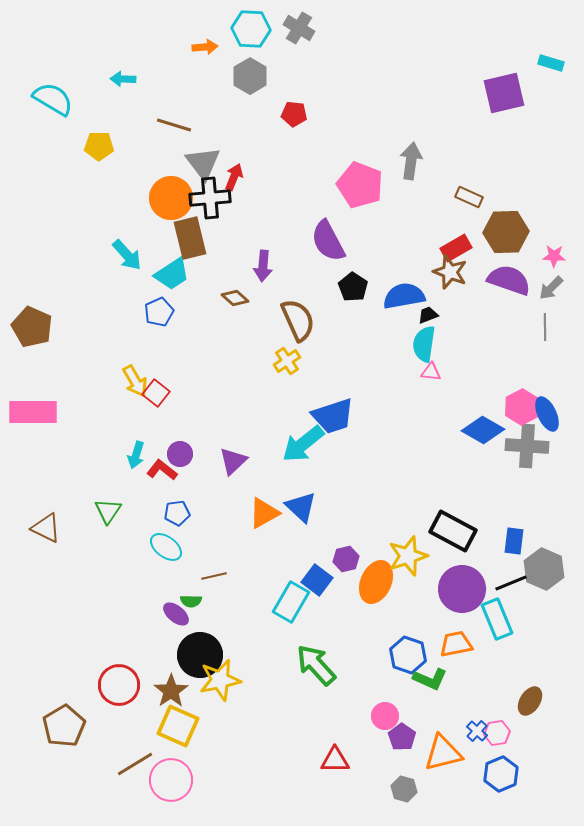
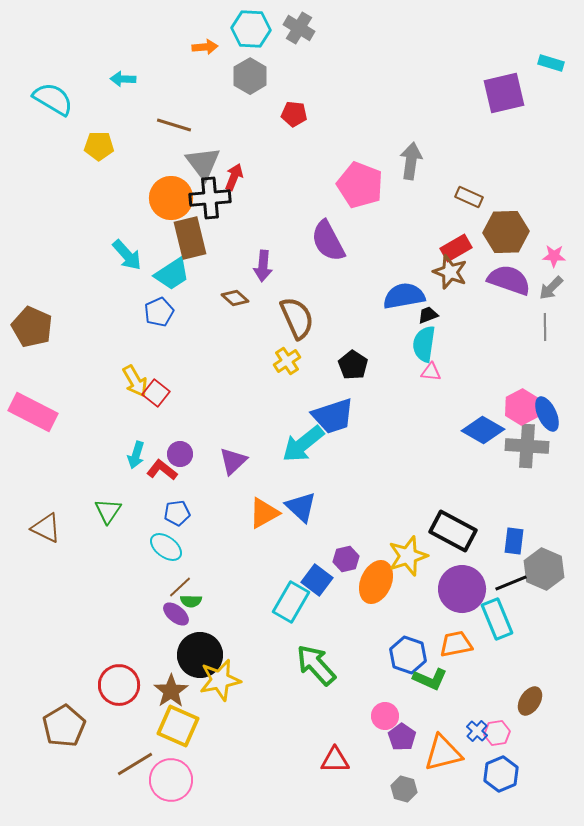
black pentagon at (353, 287): moved 78 px down
brown semicircle at (298, 320): moved 1 px left, 2 px up
pink rectangle at (33, 412): rotated 27 degrees clockwise
brown line at (214, 576): moved 34 px left, 11 px down; rotated 30 degrees counterclockwise
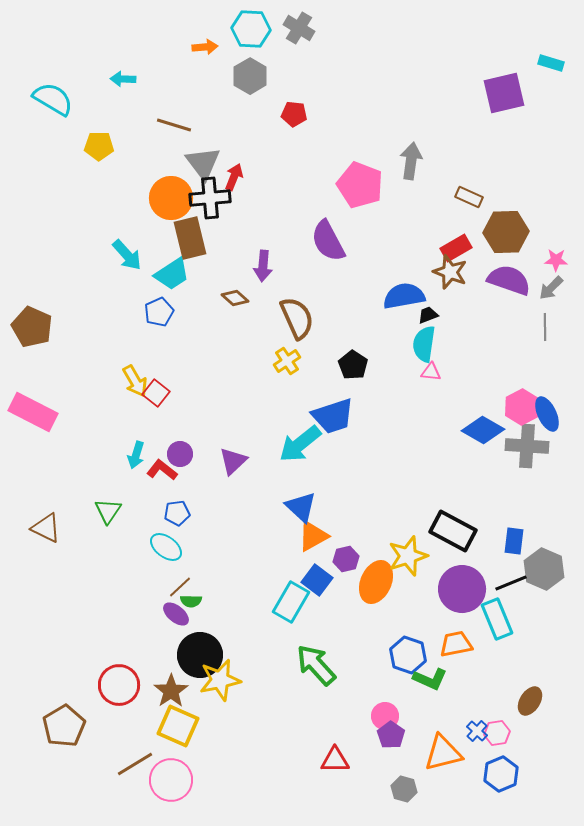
pink star at (554, 256): moved 2 px right, 4 px down
cyan arrow at (303, 444): moved 3 px left
orange triangle at (264, 513): moved 49 px right, 23 px down
purple pentagon at (402, 737): moved 11 px left, 2 px up
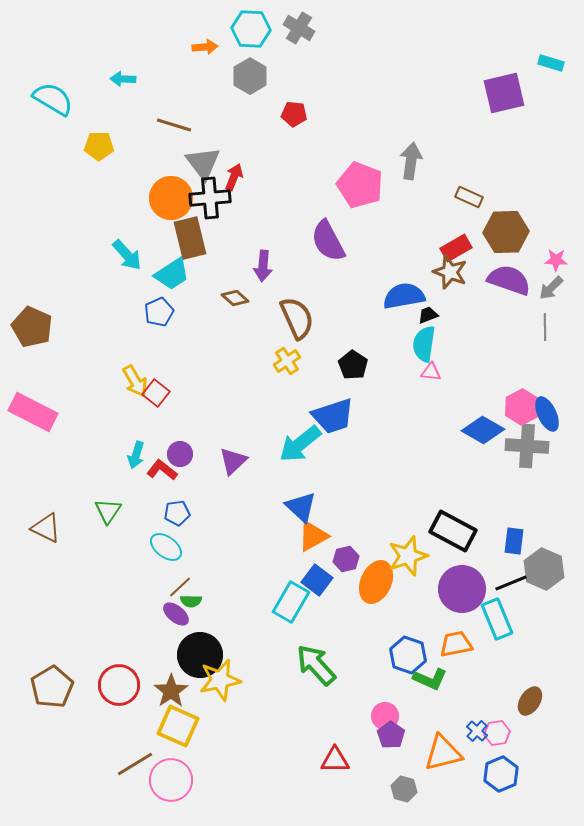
brown pentagon at (64, 726): moved 12 px left, 39 px up
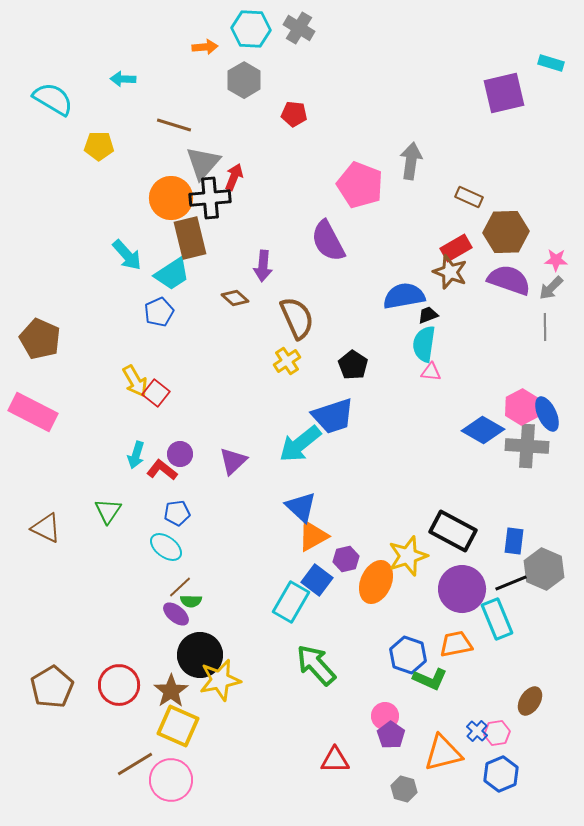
gray hexagon at (250, 76): moved 6 px left, 4 px down
gray triangle at (203, 163): rotated 18 degrees clockwise
brown pentagon at (32, 327): moved 8 px right, 12 px down
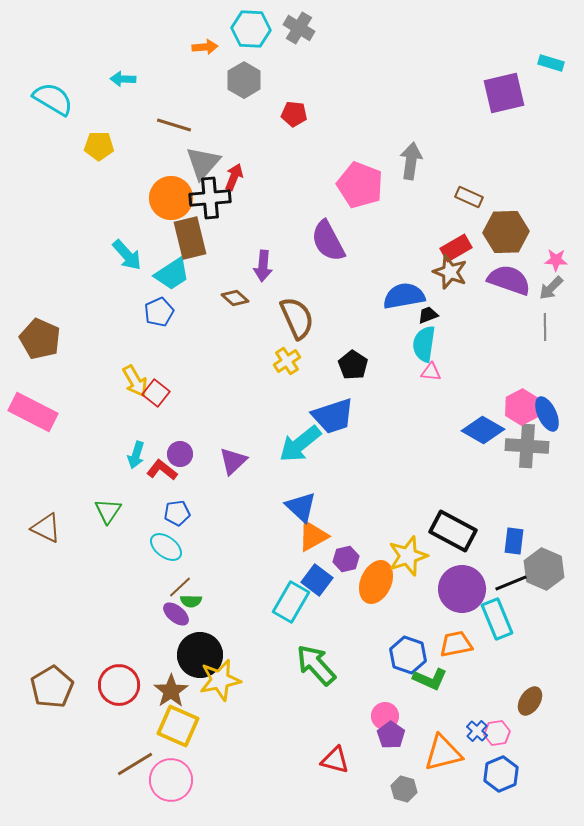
red triangle at (335, 760): rotated 16 degrees clockwise
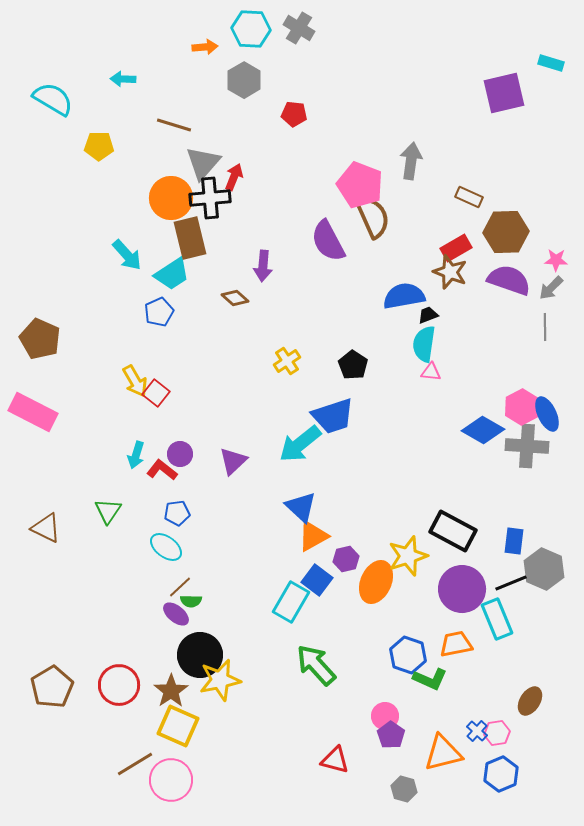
brown semicircle at (297, 318): moved 76 px right, 101 px up
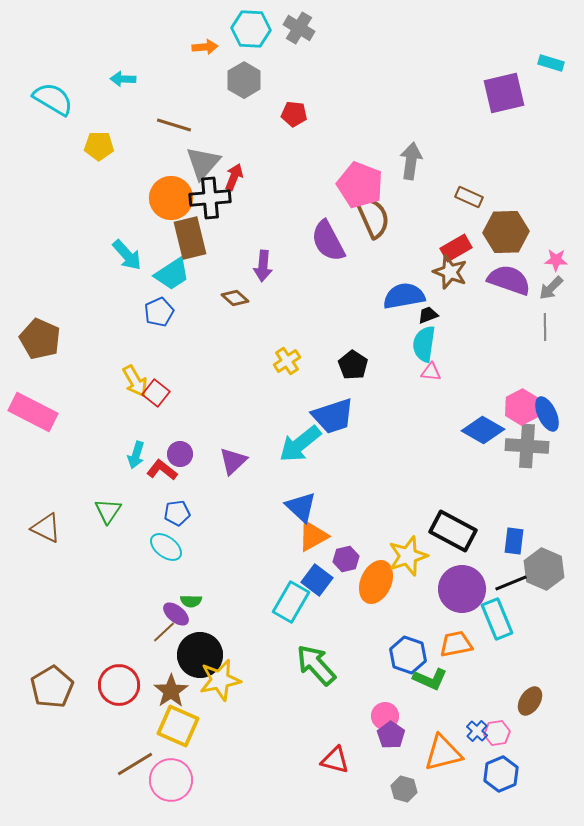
brown line at (180, 587): moved 16 px left, 45 px down
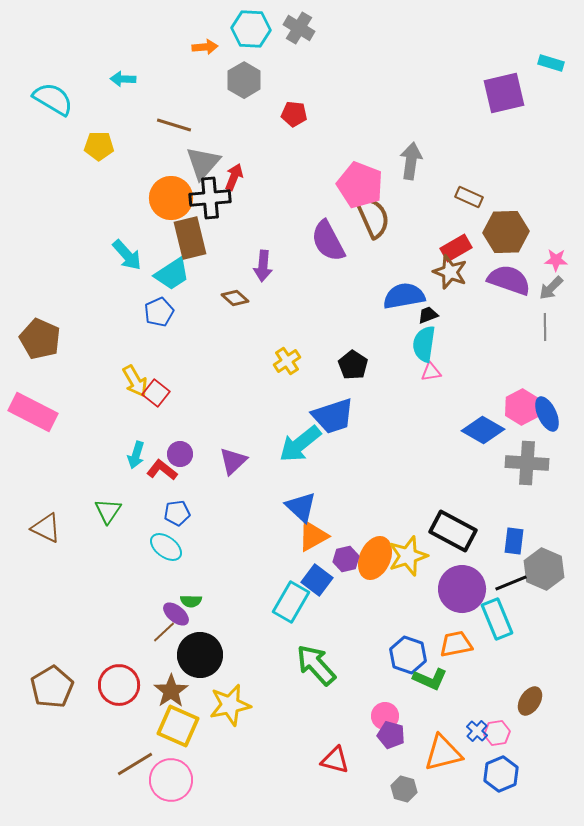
pink triangle at (431, 372): rotated 15 degrees counterclockwise
gray cross at (527, 446): moved 17 px down
orange ellipse at (376, 582): moved 1 px left, 24 px up
yellow star at (220, 680): moved 10 px right, 25 px down
purple pentagon at (391, 735): rotated 20 degrees counterclockwise
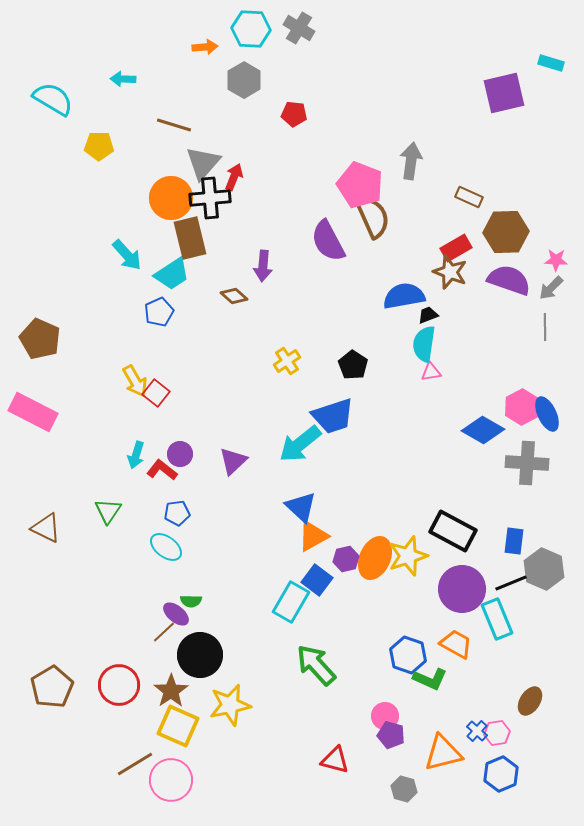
brown diamond at (235, 298): moved 1 px left, 2 px up
orange trapezoid at (456, 644): rotated 40 degrees clockwise
